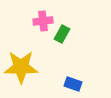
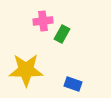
yellow star: moved 5 px right, 3 px down
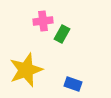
yellow star: rotated 20 degrees counterclockwise
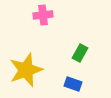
pink cross: moved 6 px up
green rectangle: moved 18 px right, 19 px down
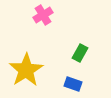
pink cross: rotated 24 degrees counterclockwise
yellow star: rotated 12 degrees counterclockwise
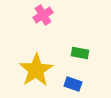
green rectangle: rotated 72 degrees clockwise
yellow star: moved 10 px right
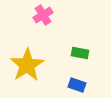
yellow star: moved 9 px left, 5 px up
blue rectangle: moved 4 px right, 1 px down
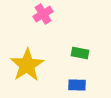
pink cross: moved 1 px up
blue rectangle: rotated 18 degrees counterclockwise
